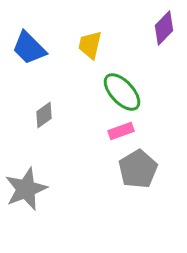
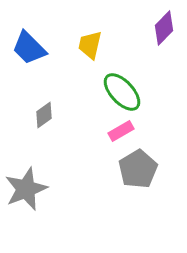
pink rectangle: rotated 10 degrees counterclockwise
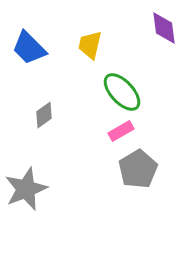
purple diamond: rotated 52 degrees counterclockwise
